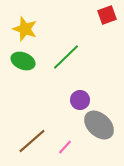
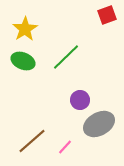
yellow star: rotated 20 degrees clockwise
gray ellipse: moved 1 px up; rotated 72 degrees counterclockwise
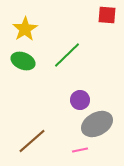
red square: rotated 24 degrees clockwise
green line: moved 1 px right, 2 px up
gray ellipse: moved 2 px left
pink line: moved 15 px right, 3 px down; rotated 35 degrees clockwise
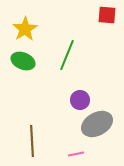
green line: rotated 24 degrees counterclockwise
brown line: rotated 52 degrees counterclockwise
pink line: moved 4 px left, 4 px down
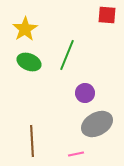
green ellipse: moved 6 px right, 1 px down
purple circle: moved 5 px right, 7 px up
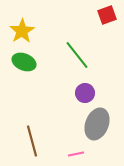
red square: rotated 24 degrees counterclockwise
yellow star: moved 3 px left, 2 px down
green line: moved 10 px right; rotated 60 degrees counterclockwise
green ellipse: moved 5 px left
gray ellipse: rotated 40 degrees counterclockwise
brown line: rotated 12 degrees counterclockwise
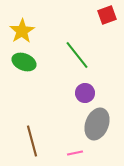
pink line: moved 1 px left, 1 px up
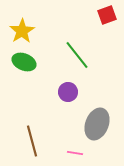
purple circle: moved 17 px left, 1 px up
pink line: rotated 21 degrees clockwise
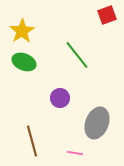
purple circle: moved 8 px left, 6 px down
gray ellipse: moved 1 px up
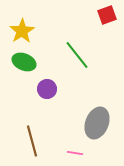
purple circle: moved 13 px left, 9 px up
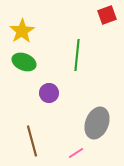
green line: rotated 44 degrees clockwise
purple circle: moved 2 px right, 4 px down
pink line: moved 1 px right; rotated 42 degrees counterclockwise
